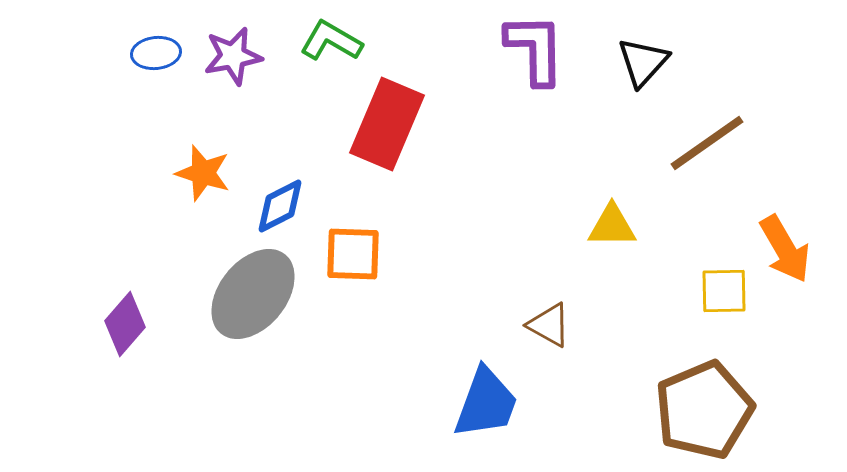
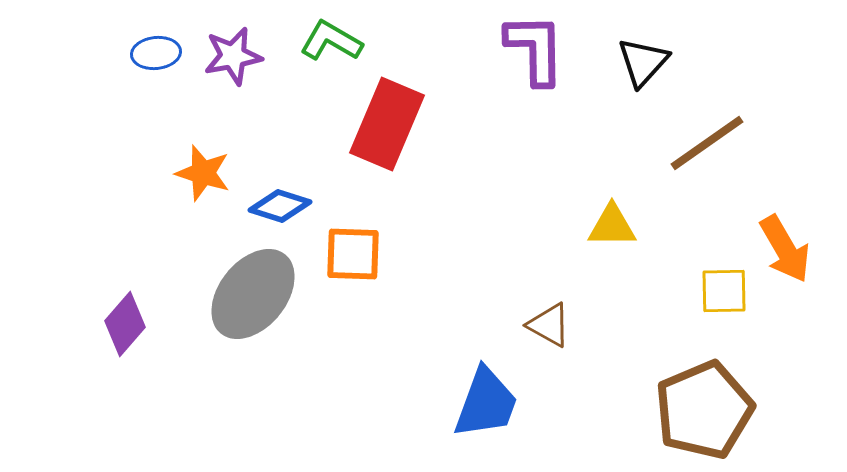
blue diamond: rotated 44 degrees clockwise
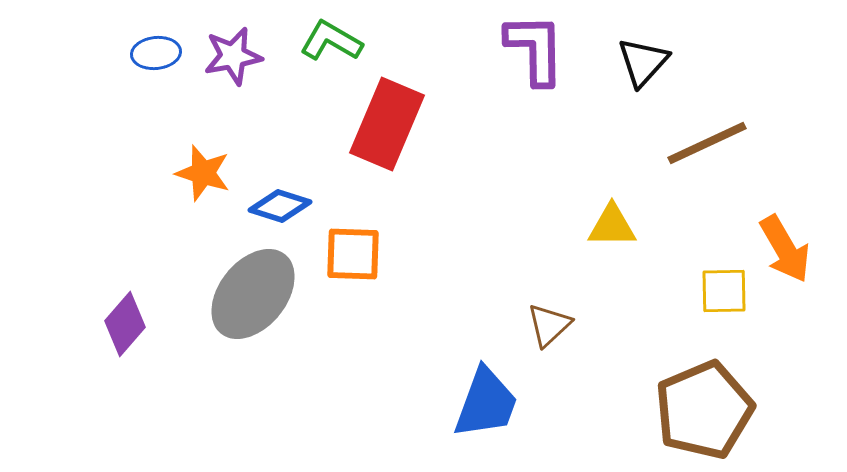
brown line: rotated 10 degrees clockwise
brown triangle: rotated 48 degrees clockwise
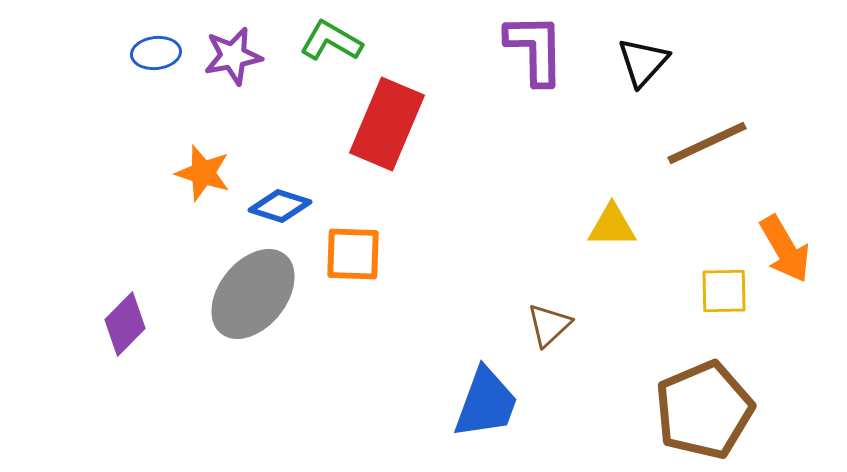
purple diamond: rotated 4 degrees clockwise
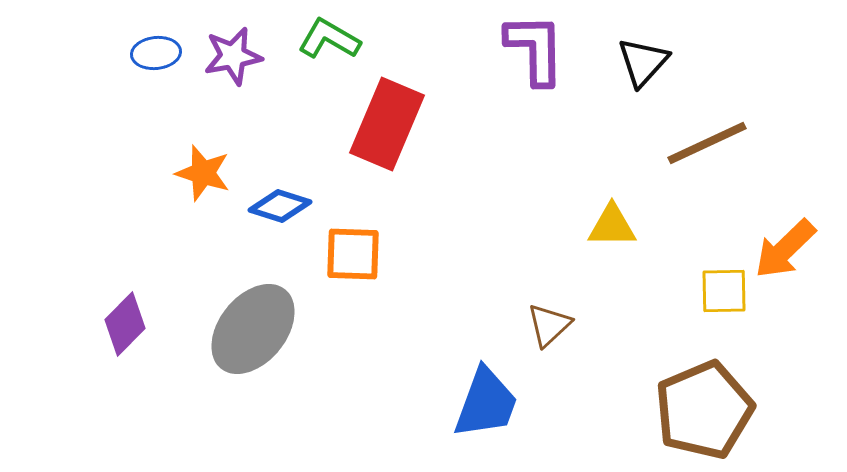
green L-shape: moved 2 px left, 2 px up
orange arrow: rotated 76 degrees clockwise
gray ellipse: moved 35 px down
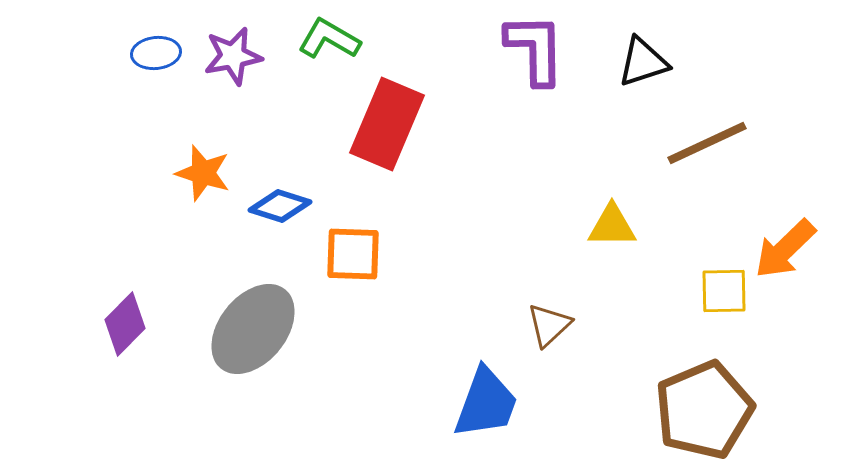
black triangle: rotated 30 degrees clockwise
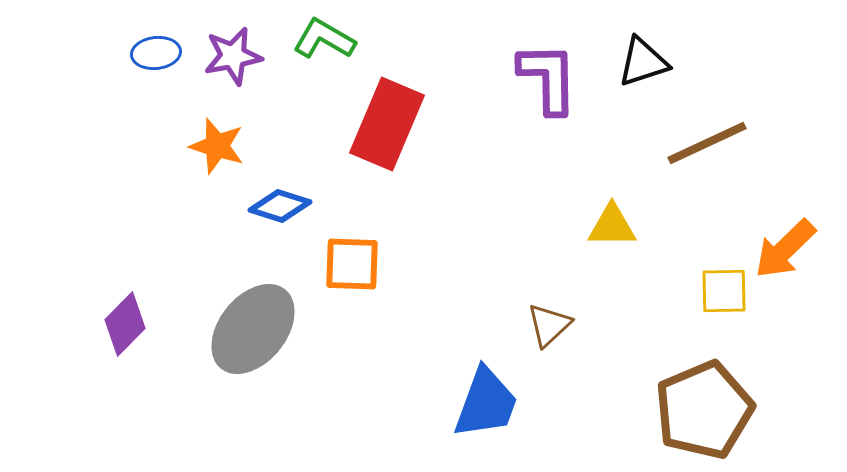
green L-shape: moved 5 px left
purple L-shape: moved 13 px right, 29 px down
orange star: moved 14 px right, 27 px up
orange square: moved 1 px left, 10 px down
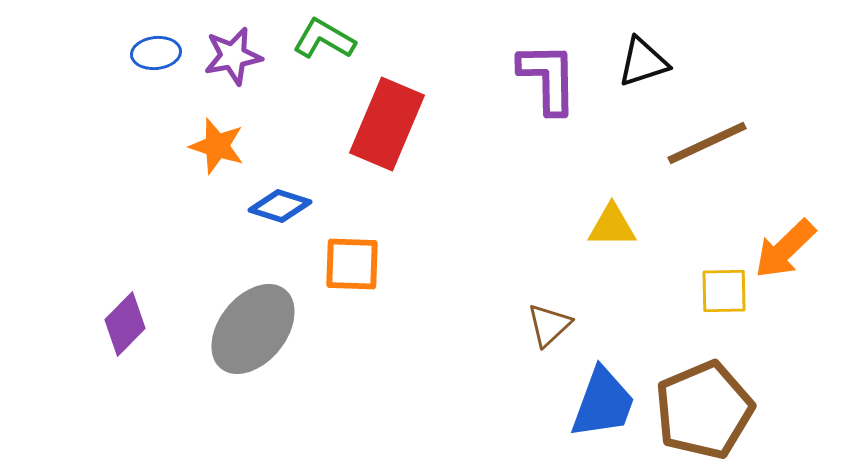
blue trapezoid: moved 117 px right
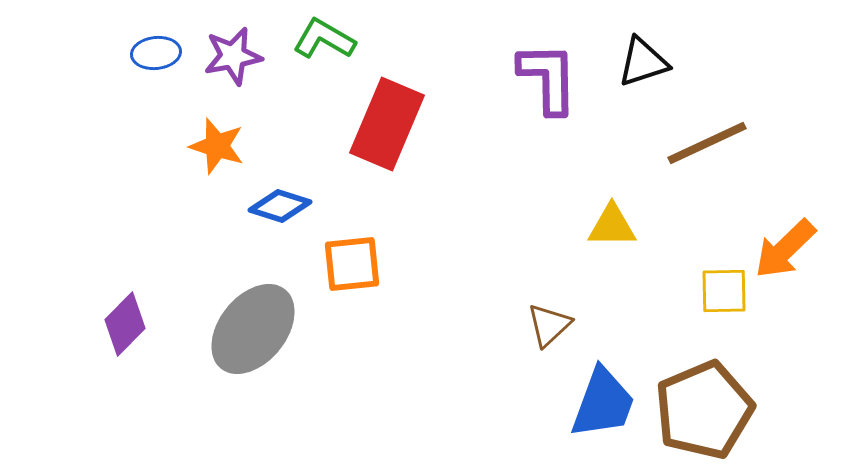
orange square: rotated 8 degrees counterclockwise
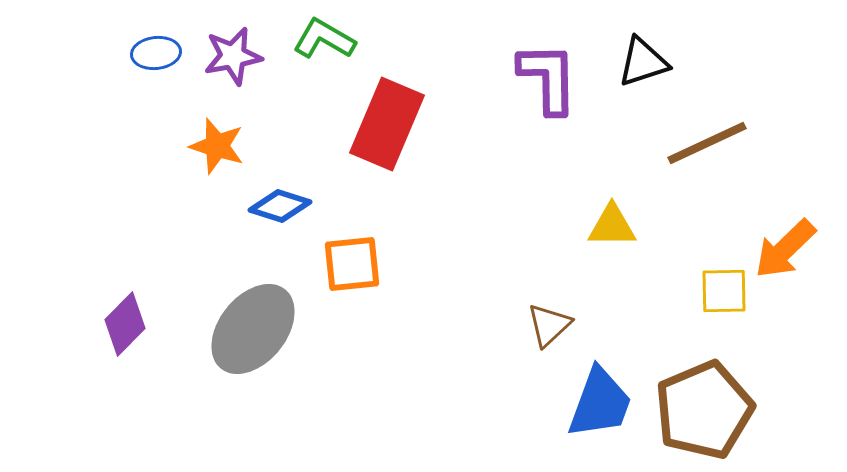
blue trapezoid: moved 3 px left
